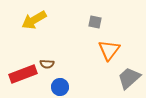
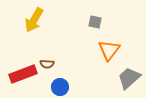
yellow arrow: rotated 30 degrees counterclockwise
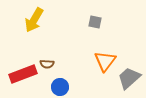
orange triangle: moved 4 px left, 11 px down
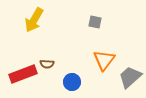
orange triangle: moved 1 px left, 1 px up
gray trapezoid: moved 1 px right, 1 px up
blue circle: moved 12 px right, 5 px up
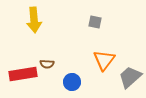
yellow arrow: rotated 35 degrees counterclockwise
red rectangle: rotated 12 degrees clockwise
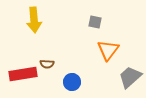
orange triangle: moved 4 px right, 10 px up
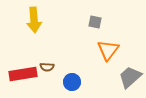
brown semicircle: moved 3 px down
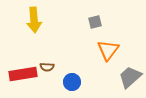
gray square: rotated 24 degrees counterclockwise
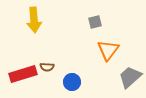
red rectangle: rotated 8 degrees counterclockwise
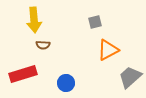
orange triangle: rotated 25 degrees clockwise
brown semicircle: moved 4 px left, 22 px up
blue circle: moved 6 px left, 1 px down
